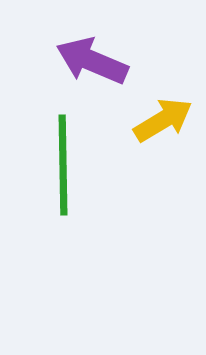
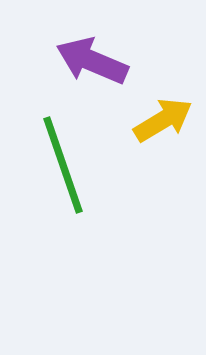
green line: rotated 18 degrees counterclockwise
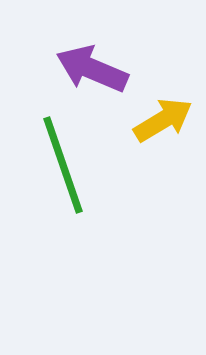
purple arrow: moved 8 px down
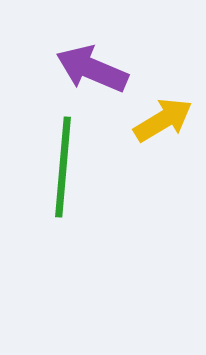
green line: moved 2 px down; rotated 24 degrees clockwise
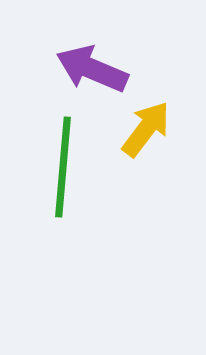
yellow arrow: moved 17 px left, 9 px down; rotated 22 degrees counterclockwise
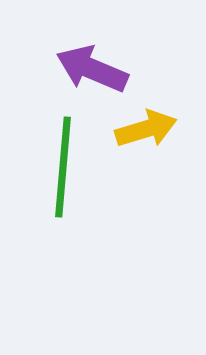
yellow arrow: rotated 36 degrees clockwise
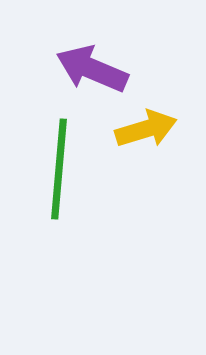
green line: moved 4 px left, 2 px down
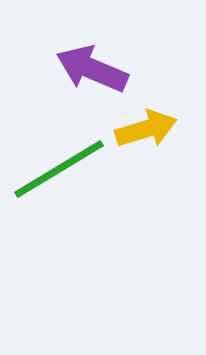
green line: rotated 54 degrees clockwise
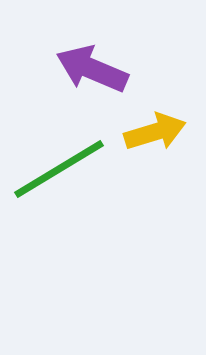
yellow arrow: moved 9 px right, 3 px down
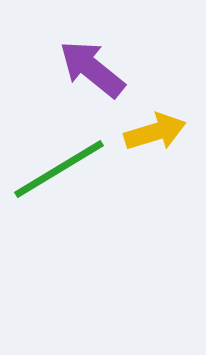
purple arrow: rotated 16 degrees clockwise
